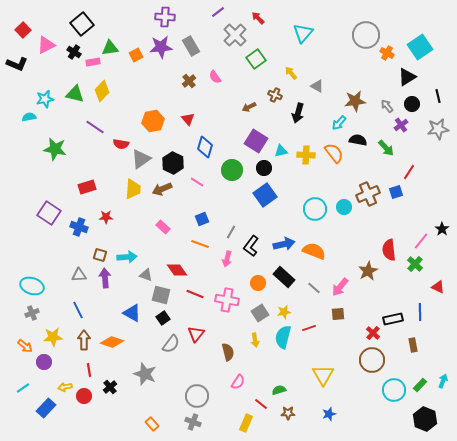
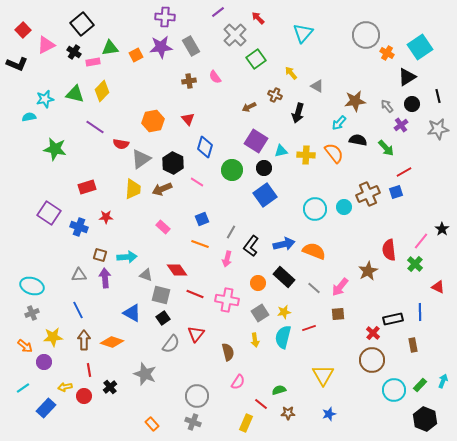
brown cross at (189, 81): rotated 32 degrees clockwise
red line at (409, 172): moved 5 px left; rotated 28 degrees clockwise
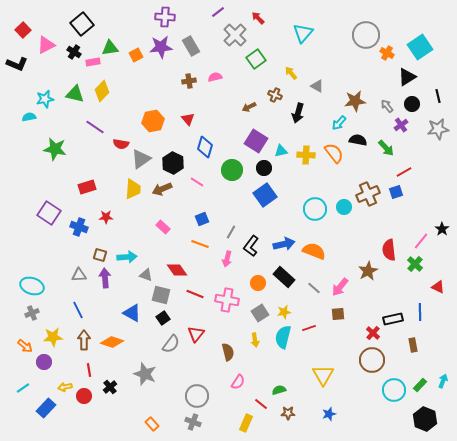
pink semicircle at (215, 77): rotated 112 degrees clockwise
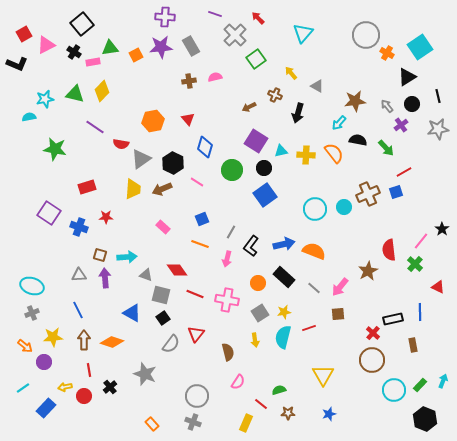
purple line at (218, 12): moved 3 px left, 2 px down; rotated 56 degrees clockwise
red square at (23, 30): moved 1 px right, 4 px down; rotated 14 degrees clockwise
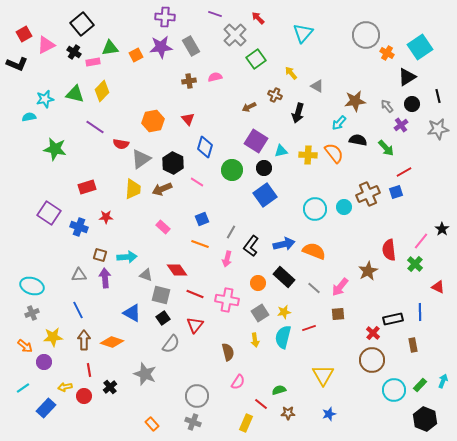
yellow cross at (306, 155): moved 2 px right
red triangle at (196, 334): moved 1 px left, 9 px up
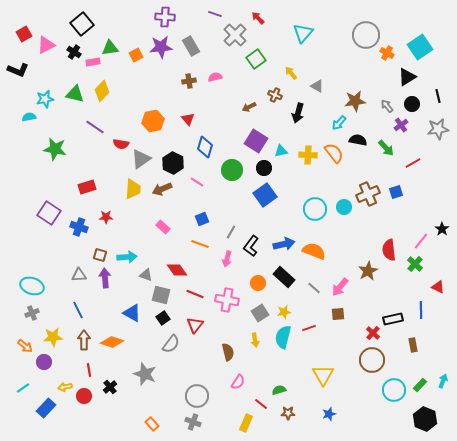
black L-shape at (17, 64): moved 1 px right, 6 px down
red line at (404, 172): moved 9 px right, 9 px up
blue line at (420, 312): moved 1 px right, 2 px up
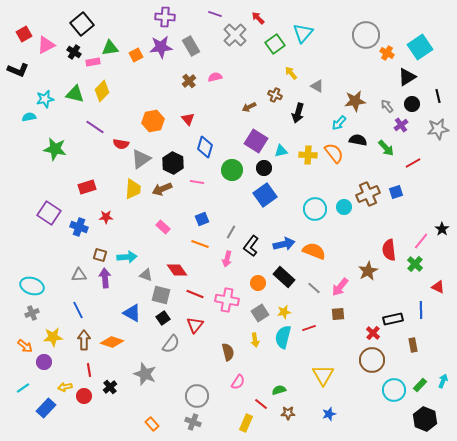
green square at (256, 59): moved 19 px right, 15 px up
brown cross at (189, 81): rotated 32 degrees counterclockwise
pink line at (197, 182): rotated 24 degrees counterclockwise
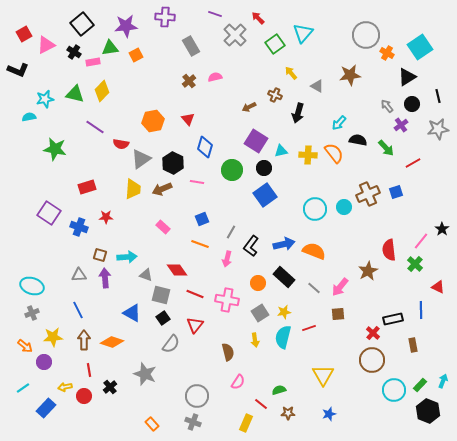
purple star at (161, 47): moved 35 px left, 21 px up
brown star at (355, 101): moved 5 px left, 26 px up
black hexagon at (425, 419): moved 3 px right, 8 px up
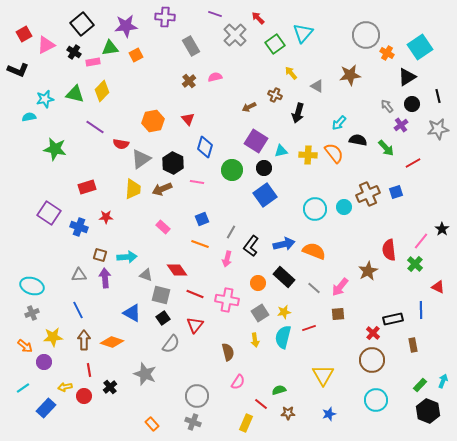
cyan circle at (394, 390): moved 18 px left, 10 px down
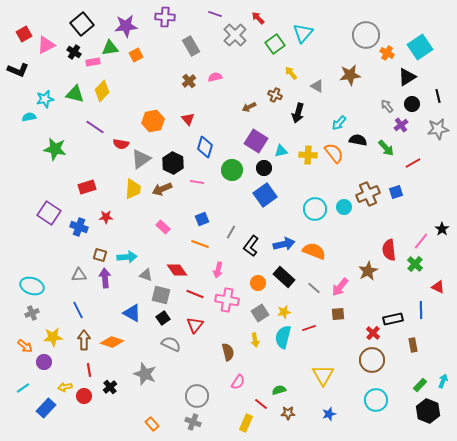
pink arrow at (227, 259): moved 9 px left, 11 px down
gray semicircle at (171, 344): rotated 102 degrees counterclockwise
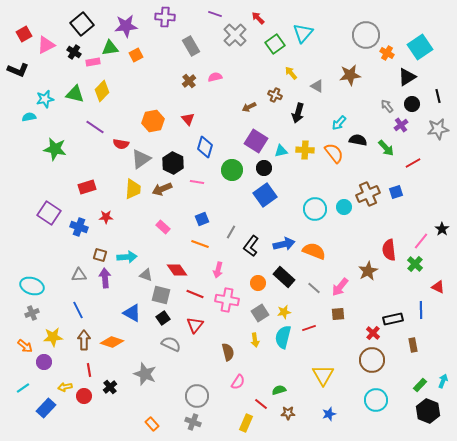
yellow cross at (308, 155): moved 3 px left, 5 px up
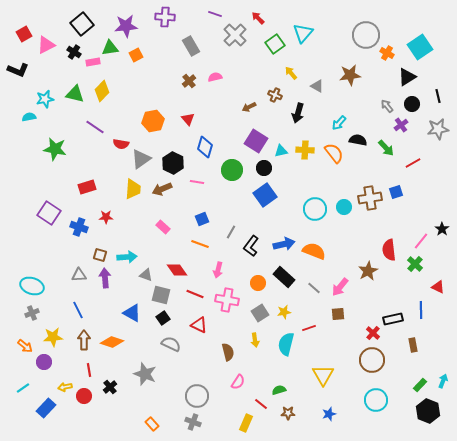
brown cross at (368, 194): moved 2 px right, 4 px down; rotated 15 degrees clockwise
red triangle at (195, 325): moved 4 px right; rotated 42 degrees counterclockwise
cyan semicircle at (283, 337): moved 3 px right, 7 px down
